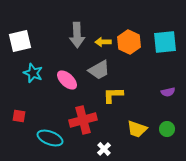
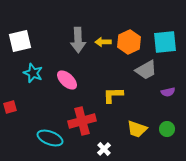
gray arrow: moved 1 px right, 5 px down
orange hexagon: rotated 10 degrees clockwise
gray trapezoid: moved 47 px right
red square: moved 9 px left, 9 px up; rotated 24 degrees counterclockwise
red cross: moved 1 px left, 1 px down
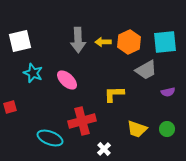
yellow L-shape: moved 1 px right, 1 px up
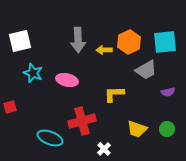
yellow arrow: moved 1 px right, 8 px down
pink ellipse: rotated 30 degrees counterclockwise
